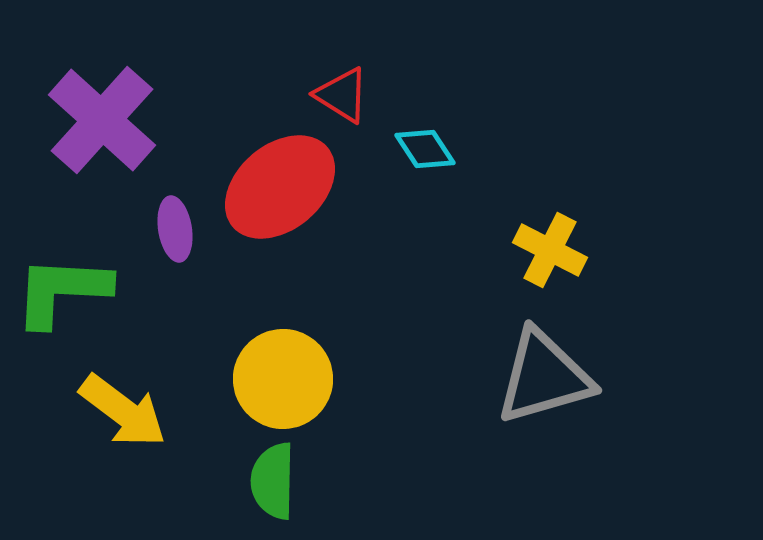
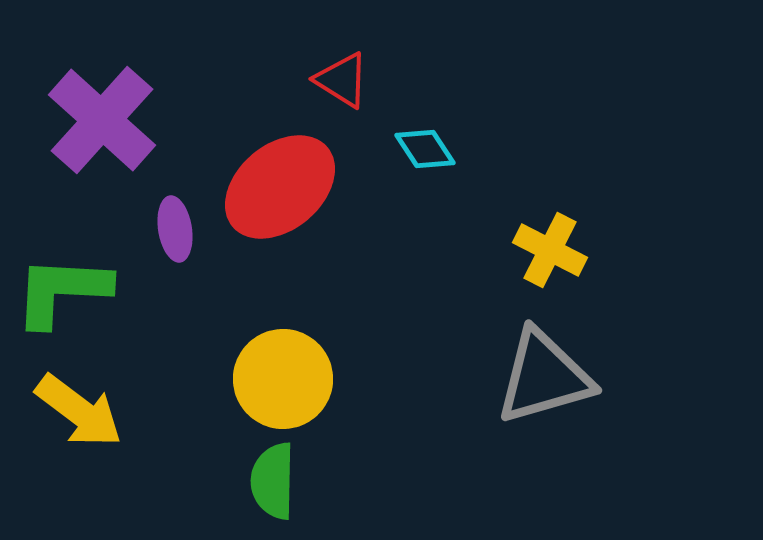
red triangle: moved 15 px up
yellow arrow: moved 44 px left
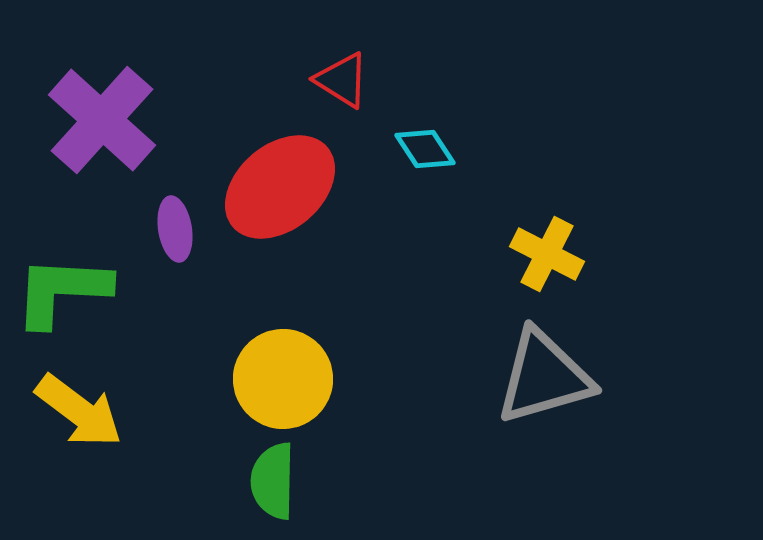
yellow cross: moved 3 px left, 4 px down
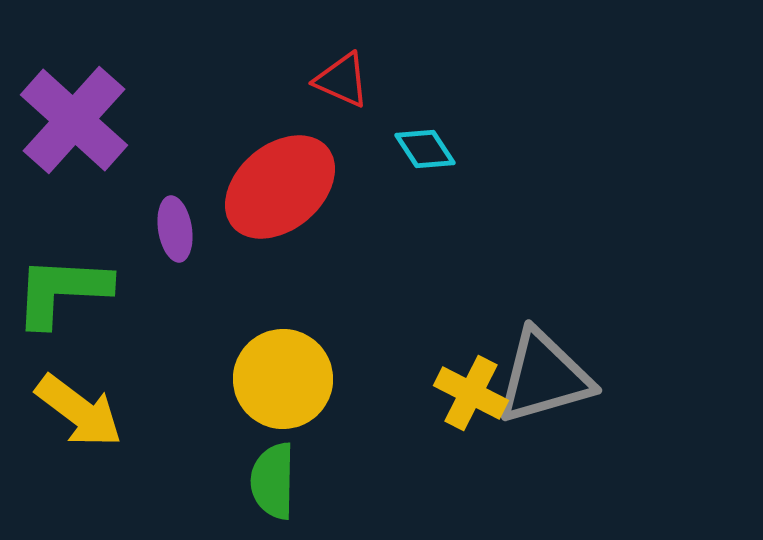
red triangle: rotated 8 degrees counterclockwise
purple cross: moved 28 px left
yellow cross: moved 76 px left, 139 px down
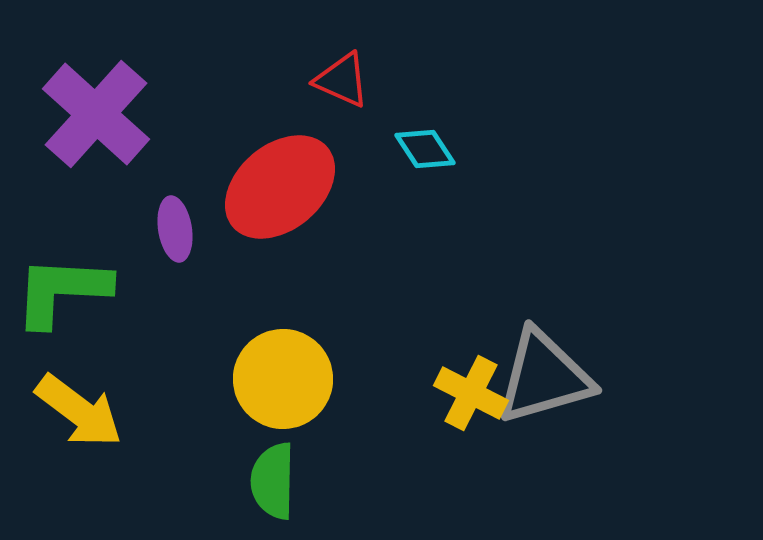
purple cross: moved 22 px right, 6 px up
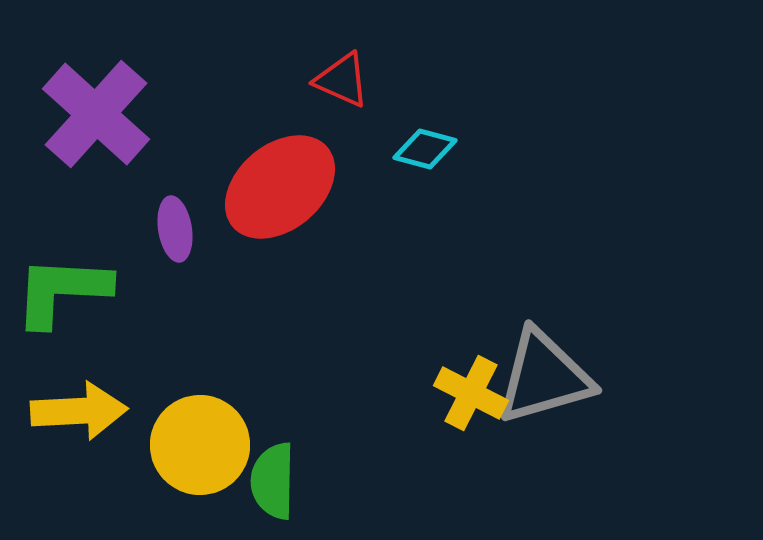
cyan diamond: rotated 42 degrees counterclockwise
yellow circle: moved 83 px left, 66 px down
yellow arrow: rotated 40 degrees counterclockwise
